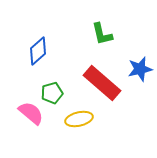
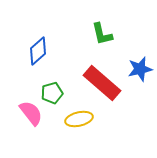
pink semicircle: rotated 12 degrees clockwise
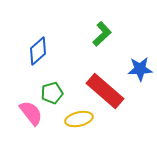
green L-shape: rotated 120 degrees counterclockwise
blue star: rotated 10 degrees clockwise
red rectangle: moved 3 px right, 8 px down
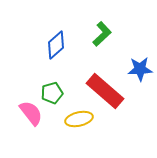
blue diamond: moved 18 px right, 6 px up
